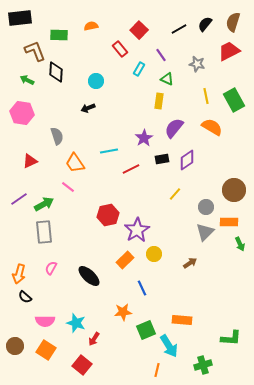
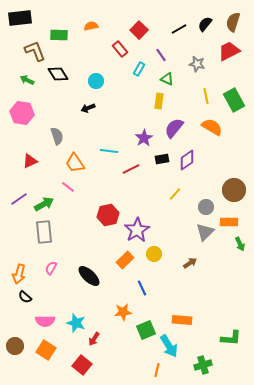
black diamond at (56, 72): moved 2 px right, 2 px down; rotated 35 degrees counterclockwise
cyan line at (109, 151): rotated 18 degrees clockwise
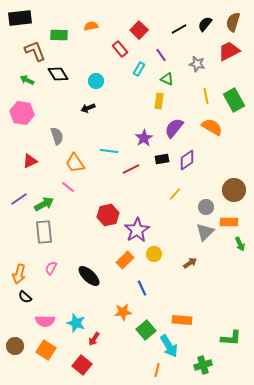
green square at (146, 330): rotated 18 degrees counterclockwise
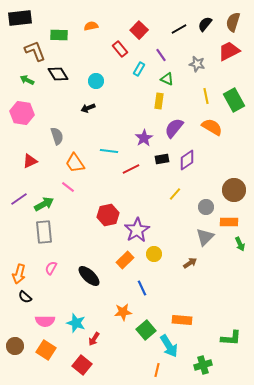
gray triangle at (205, 232): moved 5 px down
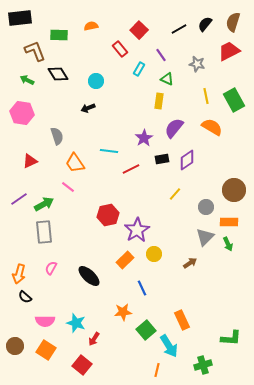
green arrow at (240, 244): moved 12 px left
orange rectangle at (182, 320): rotated 60 degrees clockwise
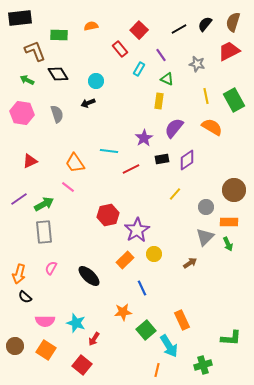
black arrow at (88, 108): moved 5 px up
gray semicircle at (57, 136): moved 22 px up
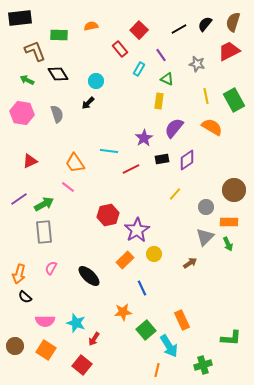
black arrow at (88, 103): rotated 24 degrees counterclockwise
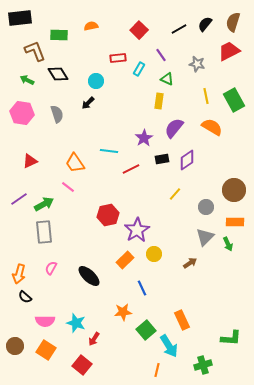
red rectangle at (120, 49): moved 2 px left, 9 px down; rotated 56 degrees counterclockwise
orange rectangle at (229, 222): moved 6 px right
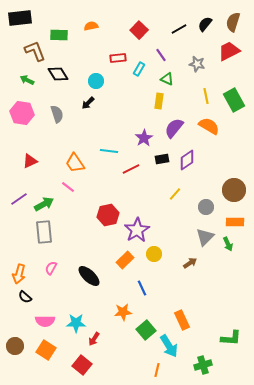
orange semicircle at (212, 127): moved 3 px left, 1 px up
cyan star at (76, 323): rotated 18 degrees counterclockwise
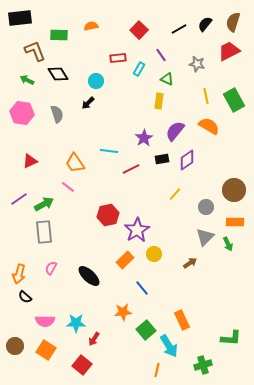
purple semicircle at (174, 128): moved 1 px right, 3 px down
blue line at (142, 288): rotated 14 degrees counterclockwise
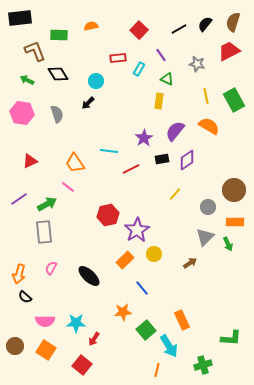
green arrow at (44, 204): moved 3 px right
gray circle at (206, 207): moved 2 px right
